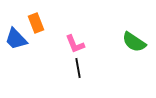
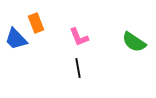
pink L-shape: moved 4 px right, 7 px up
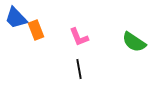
orange rectangle: moved 7 px down
blue trapezoid: moved 21 px up
black line: moved 1 px right, 1 px down
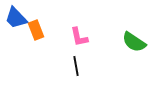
pink L-shape: rotated 10 degrees clockwise
black line: moved 3 px left, 3 px up
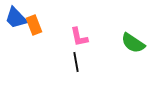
orange rectangle: moved 2 px left, 5 px up
green semicircle: moved 1 px left, 1 px down
black line: moved 4 px up
